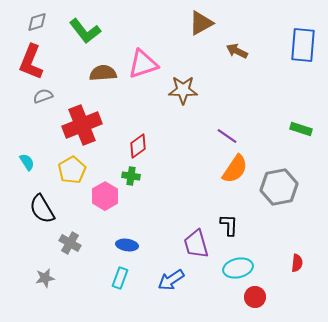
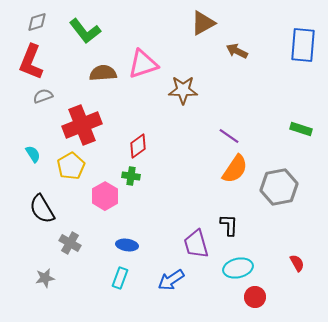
brown triangle: moved 2 px right
purple line: moved 2 px right
cyan semicircle: moved 6 px right, 8 px up
yellow pentagon: moved 1 px left, 4 px up
red semicircle: rotated 36 degrees counterclockwise
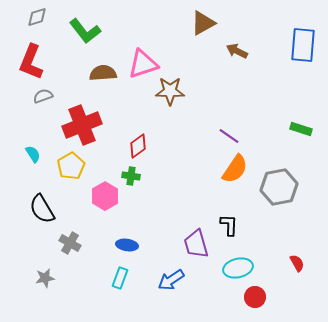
gray diamond: moved 5 px up
brown star: moved 13 px left, 1 px down
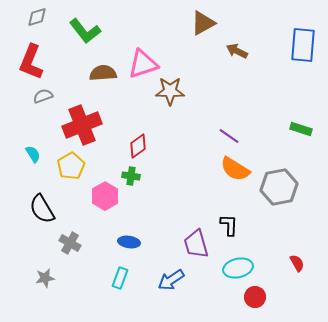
orange semicircle: rotated 88 degrees clockwise
blue ellipse: moved 2 px right, 3 px up
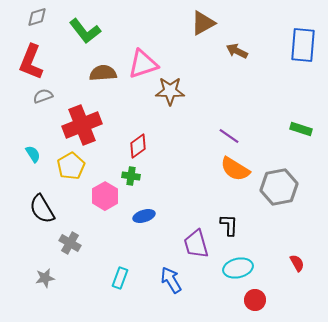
blue ellipse: moved 15 px right, 26 px up; rotated 25 degrees counterclockwise
blue arrow: rotated 92 degrees clockwise
red circle: moved 3 px down
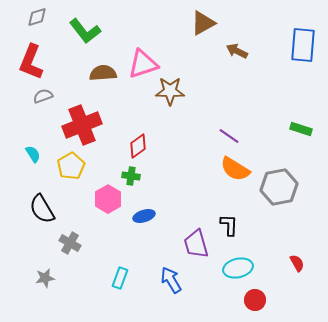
pink hexagon: moved 3 px right, 3 px down
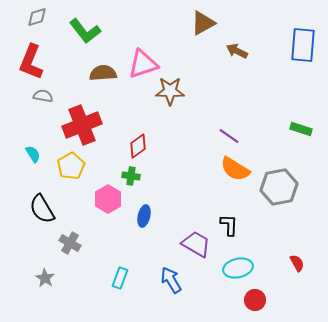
gray semicircle: rotated 30 degrees clockwise
blue ellipse: rotated 60 degrees counterclockwise
purple trapezoid: rotated 136 degrees clockwise
gray star: rotated 30 degrees counterclockwise
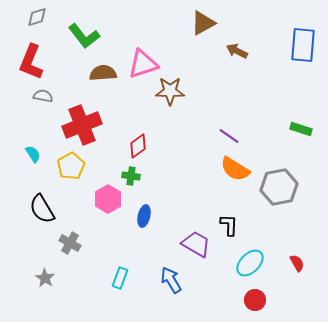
green L-shape: moved 1 px left, 5 px down
cyan ellipse: moved 12 px right, 5 px up; rotated 32 degrees counterclockwise
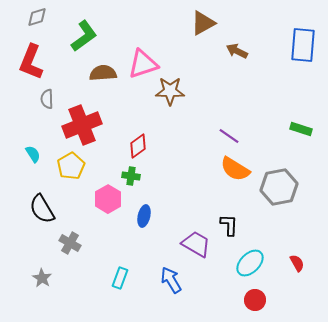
green L-shape: rotated 88 degrees counterclockwise
gray semicircle: moved 4 px right, 3 px down; rotated 102 degrees counterclockwise
gray star: moved 3 px left
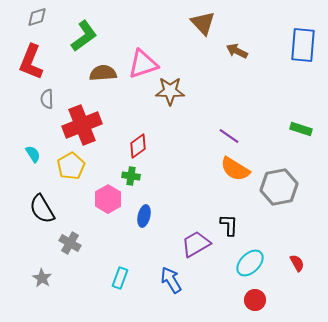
brown triangle: rotated 44 degrees counterclockwise
purple trapezoid: rotated 60 degrees counterclockwise
